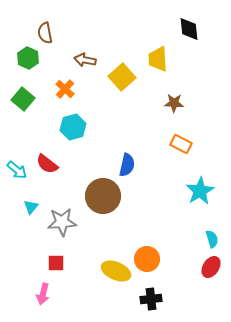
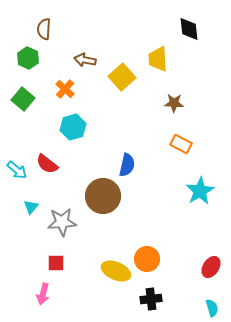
brown semicircle: moved 1 px left, 4 px up; rotated 15 degrees clockwise
cyan semicircle: moved 69 px down
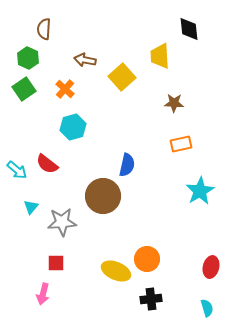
yellow trapezoid: moved 2 px right, 3 px up
green square: moved 1 px right, 10 px up; rotated 15 degrees clockwise
orange rectangle: rotated 40 degrees counterclockwise
red ellipse: rotated 20 degrees counterclockwise
cyan semicircle: moved 5 px left
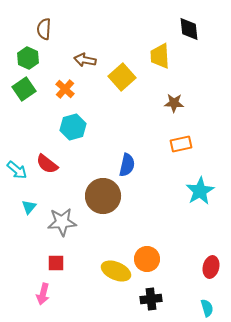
cyan triangle: moved 2 px left
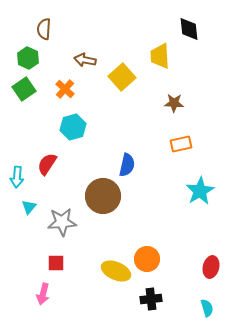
red semicircle: rotated 85 degrees clockwise
cyan arrow: moved 7 px down; rotated 55 degrees clockwise
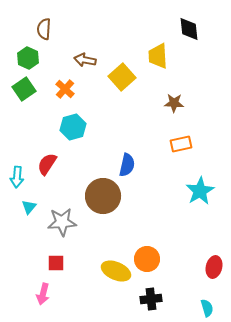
yellow trapezoid: moved 2 px left
red ellipse: moved 3 px right
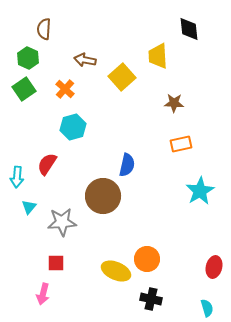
black cross: rotated 20 degrees clockwise
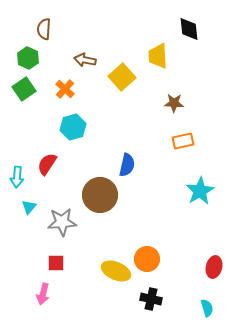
orange rectangle: moved 2 px right, 3 px up
brown circle: moved 3 px left, 1 px up
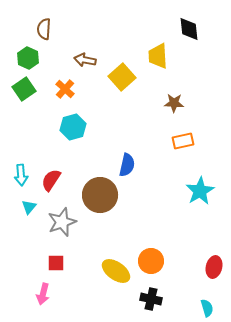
red semicircle: moved 4 px right, 16 px down
cyan arrow: moved 4 px right, 2 px up; rotated 10 degrees counterclockwise
gray star: rotated 16 degrees counterclockwise
orange circle: moved 4 px right, 2 px down
yellow ellipse: rotated 12 degrees clockwise
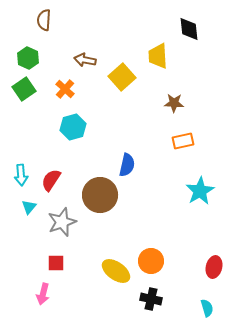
brown semicircle: moved 9 px up
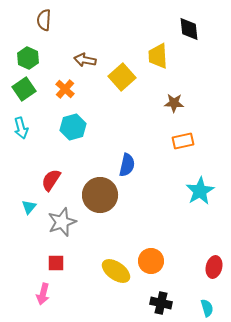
cyan arrow: moved 47 px up; rotated 10 degrees counterclockwise
black cross: moved 10 px right, 4 px down
